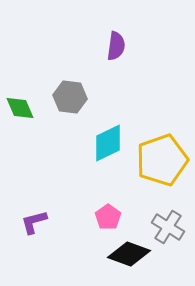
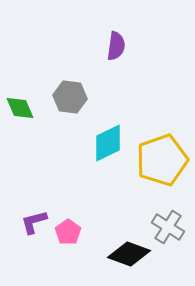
pink pentagon: moved 40 px left, 15 px down
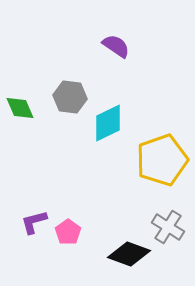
purple semicircle: rotated 64 degrees counterclockwise
cyan diamond: moved 20 px up
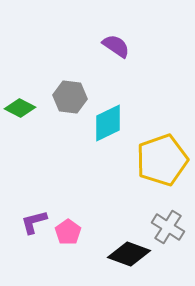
green diamond: rotated 40 degrees counterclockwise
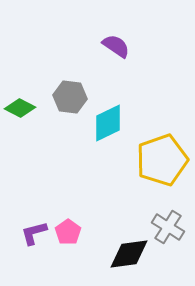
purple L-shape: moved 11 px down
black diamond: rotated 27 degrees counterclockwise
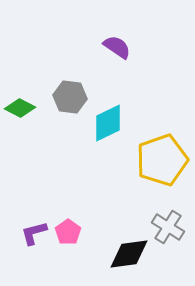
purple semicircle: moved 1 px right, 1 px down
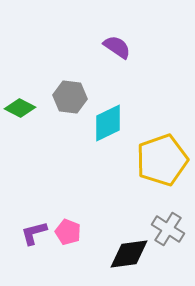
gray cross: moved 2 px down
pink pentagon: rotated 15 degrees counterclockwise
